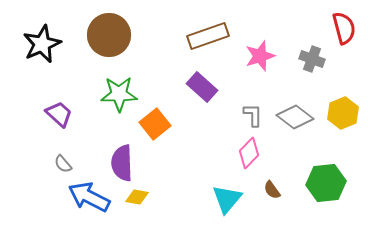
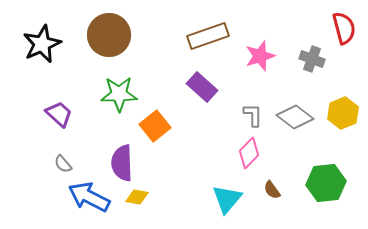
orange square: moved 2 px down
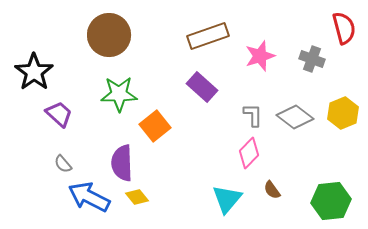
black star: moved 8 px left, 28 px down; rotated 12 degrees counterclockwise
green hexagon: moved 5 px right, 18 px down
yellow diamond: rotated 40 degrees clockwise
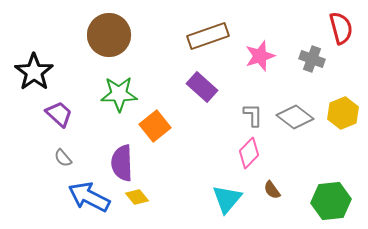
red semicircle: moved 3 px left
gray semicircle: moved 6 px up
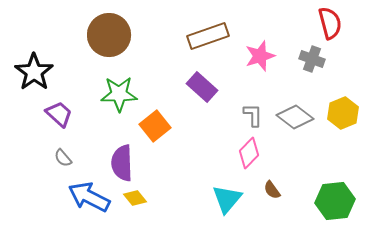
red semicircle: moved 11 px left, 5 px up
yellow diamond: moved 2 px left, 1 px down
green hexagon: moved 4 px right
